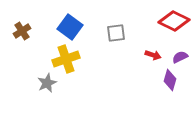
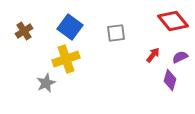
red diamond: moved 1 px left; rotated 24 degrees clockwise
brown cross: moved 2 px right
red arrow: rotated 70 degrees counterclockwise
gray star: moved 1 px left
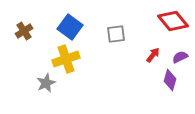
gray square: moved 1 px down
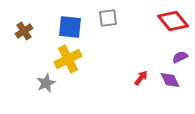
blue square: rotated 30 degrees counterclockwise
gray square: moved 8 px left, 16 px up
red arrow: moved 12 px left, 23 px down
yellow cross: moved 2 px right; rotated 8 degrees counterclockwise
purple diamond: rotated 40 degrees counterclockwise
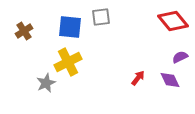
gray square: moved 7 px left, 1 px up
yellow cross: moved 3 px down
red arrow: moved 3 px left
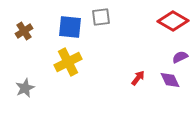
red diamond: rotated 20 degrees counterclockwise
gray star: moved 21 px left, 5 px down
